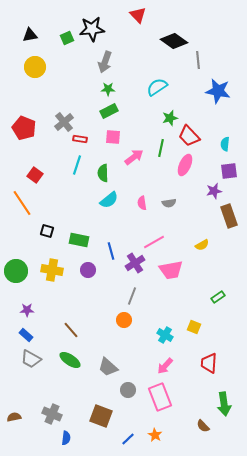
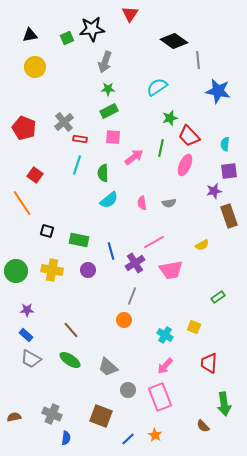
red triangle at (138, 15): moved 8 px left, 1 px up; rotated 18 degrees clockwise
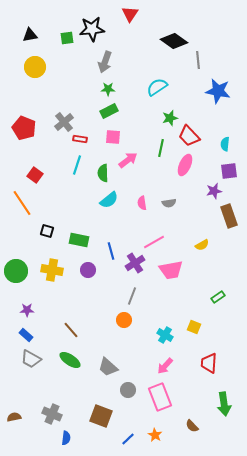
green square at (67, 38): rotated 16 degrees clockwise
pink arrow at (134, 157): moved 6 px left, 3 px down
brown semicircle at (203, 426): moved 11 px left
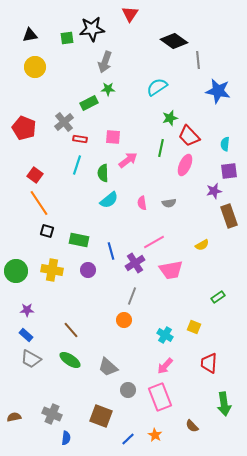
green rectangle at (109, 111): moved 20 px left, 8 px up
orange line at (22, 203): moved 17 px right
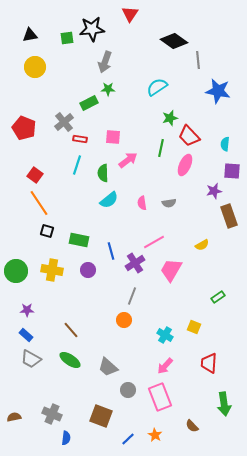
purple square at (229, 171): moved 3 px right; rotated 12 degrees clockwise
pink trapezoid at (171, 270): rotated 130 degrees clockwise
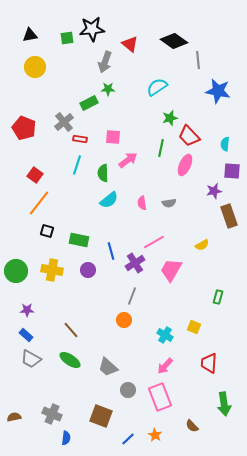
red triangle at (130, 14): moved 30 px down; rotated 24 degrees counterclockwise
orange line at (39, 203): rotated 72 degrees clockwise
green rectangle at (218, 297): rotated 40 degrees counterclockwise
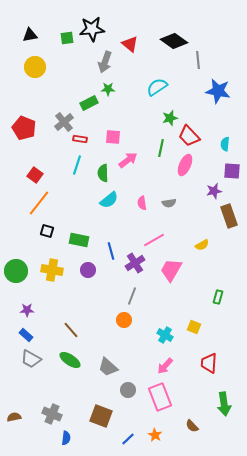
pink line at (154, 242): moved 2 px up
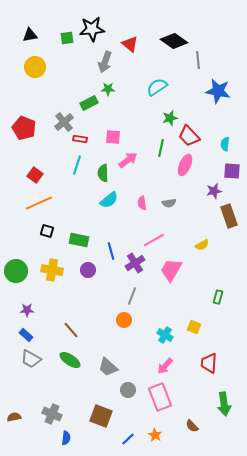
orange line at (39, 203): rotated 28 degrees clockwise
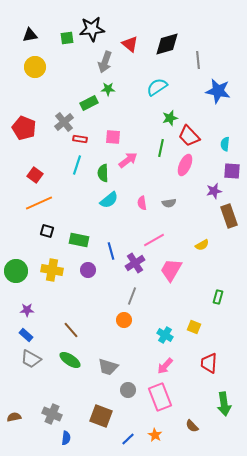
black diamond at (174, 41): moved 7 px left, 3 px down; rotated 52 degrees counterclockwise
gray trapezoid at (108, 367): rotated 25 degrees counterclockwise
